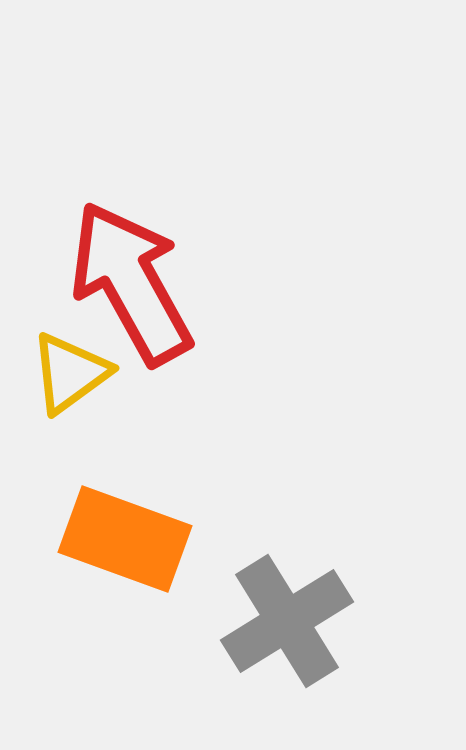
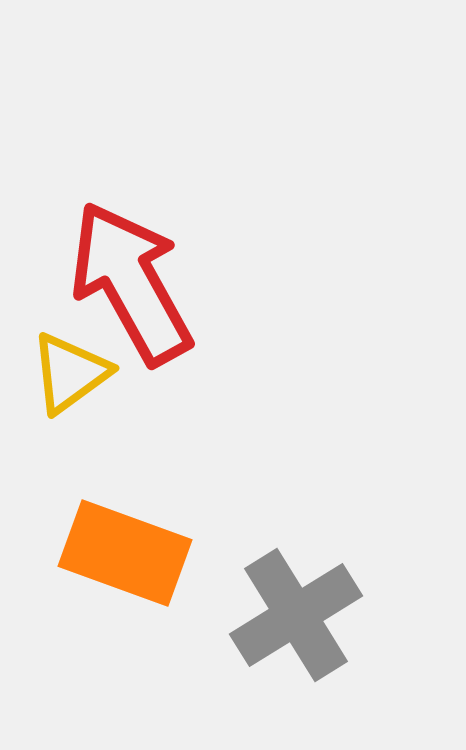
orange rectangle: moved 14 px down
gray cross: moved 9 px right, 6 px up
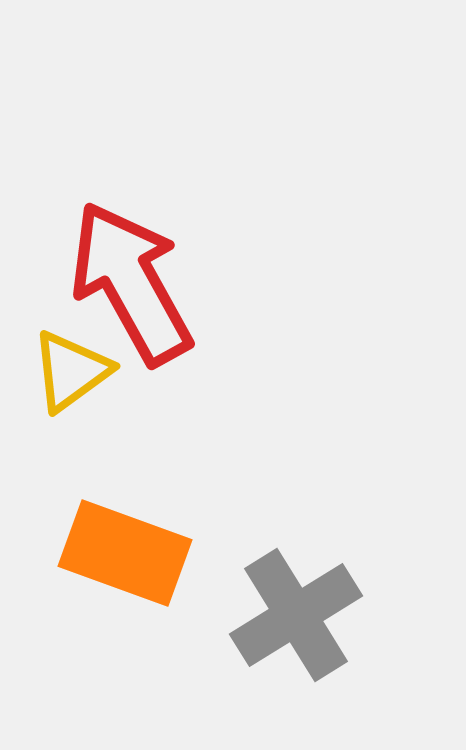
yellow triangle: moved 1 px right, 2 px up
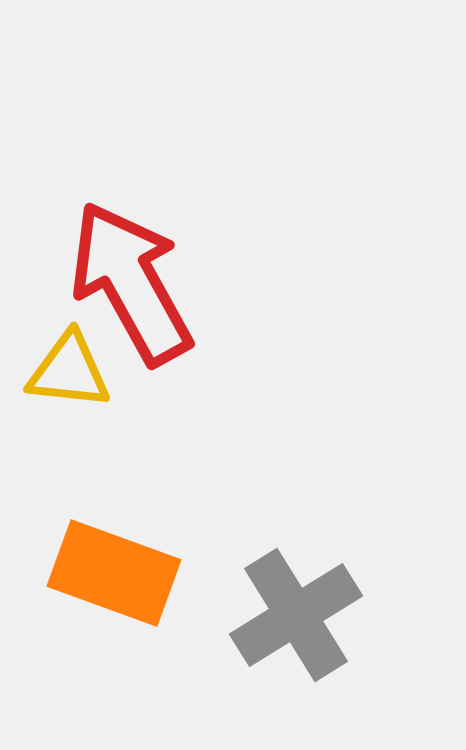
yellow triangle: moved 2 px left; rotated 42 degrees clockwise
orange rectangle: moved 11 px left, 20 px down
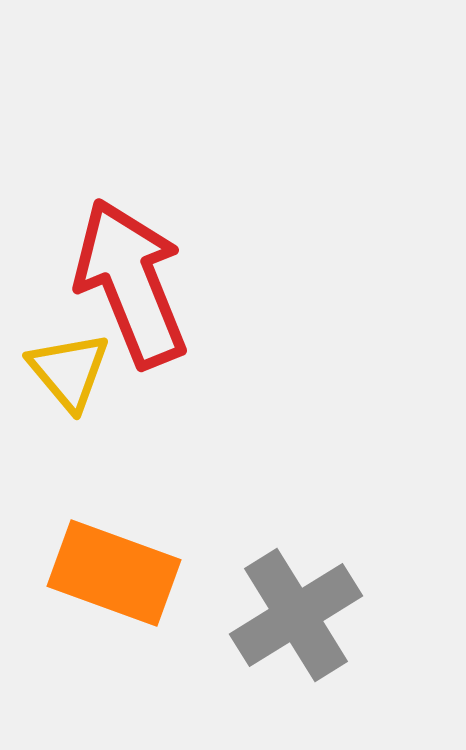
red arrow: rotated 7 degrees clockwise
yellow triangle: rotated 44 degrees clockwise
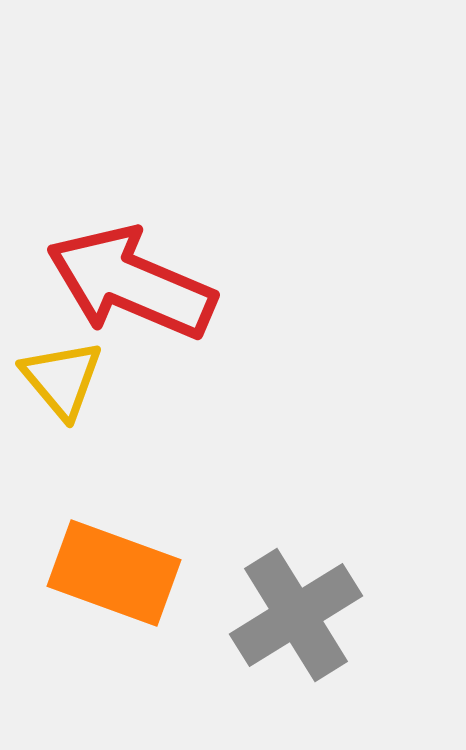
red arrow: rotated 45 degrees counterclockwise
yellow triangle: moved 7 px left, 8 px down
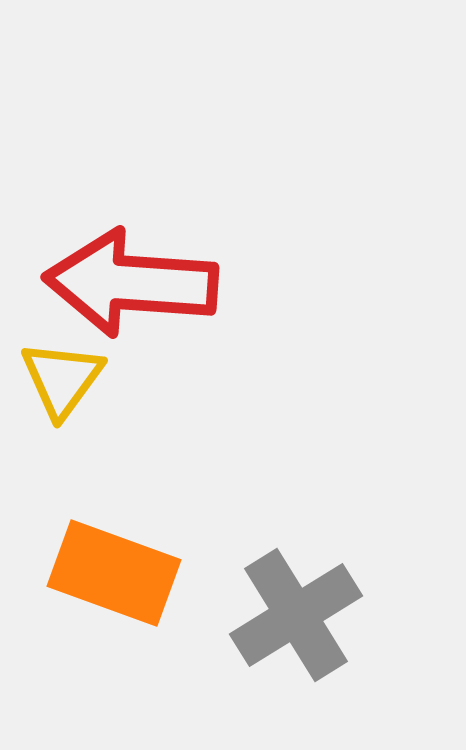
red arrow: rotated 19 degrees counterclockwise
yellow triangle: rotated 16 degrees clockwise
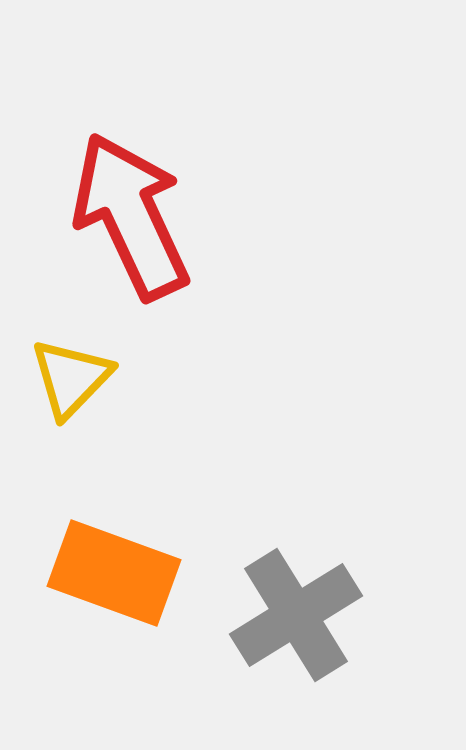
red arrow: moved 67 px up; rotated 61 degrees clockwise
yellow triangle: moved 9 px right, 1 px up; rotated 8 degrees clockwise
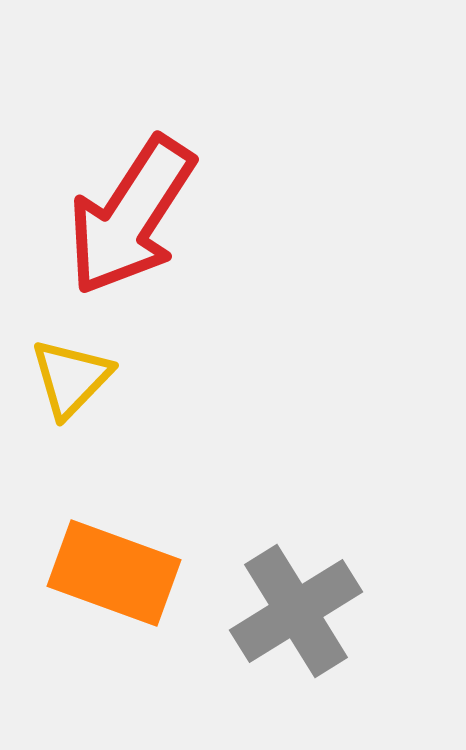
red arrow: rotated 122 degrees counterclockwise
gray cross: moved 4 px up
